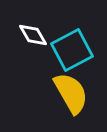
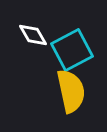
yellow semicircle: moved 2 px up; rotated 18 degrees clockwise
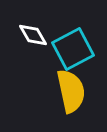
cyan square: moved 1 px right, 1 px up
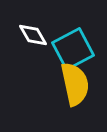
yellow semicircle: moved 4 px right, 7 px up
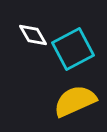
yellow semicircle: moved 17 px down; rotated 102 degrees counterclockwise
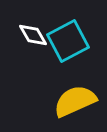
cyan square: moved 5 px left, 8 px up
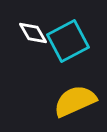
white diamond: moved 2 px up
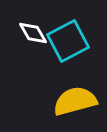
yellow semicircle: rotated 9 degrees clockwise
